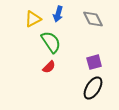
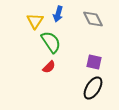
yellow triangle: moved 2 px right, 2 px down; rotated 30 degrees counterclockwise
purple square: rotated 28 degrees clockwise
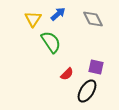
blue arrow: rotated 147 degrees counterclockwise
yellow triangle: moved 2 px left, 2 px up
purple square: moved 2 px right, 5 px down
red semicircle: moved 18 px right, 7 px down
black ellipse: moved 6 px left, 3 px down
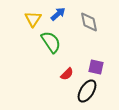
gray diamond: moved 4 px left, 3 px down; rotated 15 degrees clockwise
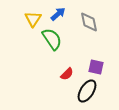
green semicircle: moved 1 px right, 3 px up
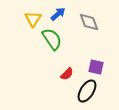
gray diamond: rotated 10 degrees counterclockwise
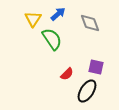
gray diamond: moved 1 px right, 1 px down
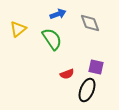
blue arrow: rotated 21 degrees clockwise
yellow triangle: moved 15 px left, 10 px down; rotated 18 degrees clockwise
red semicircle: rotated 24 degrees clockwise
black ellipse: moved 1 px up; rotated 10 degrees counterclockwise
